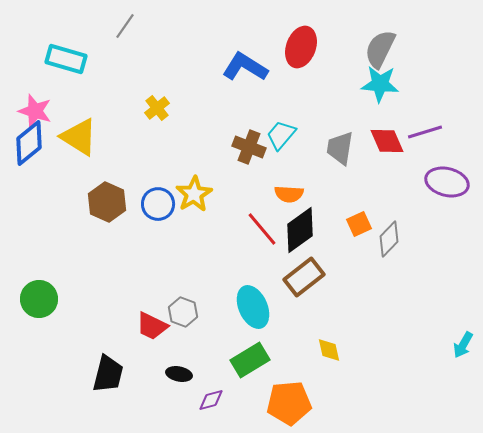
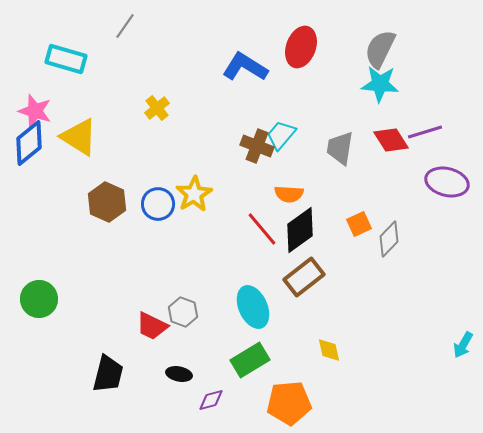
red diamond: moved 4 px right, 1 px up; rotated 9 degrees counterclockwise
brown cross: moved 8 px right, 1 px up
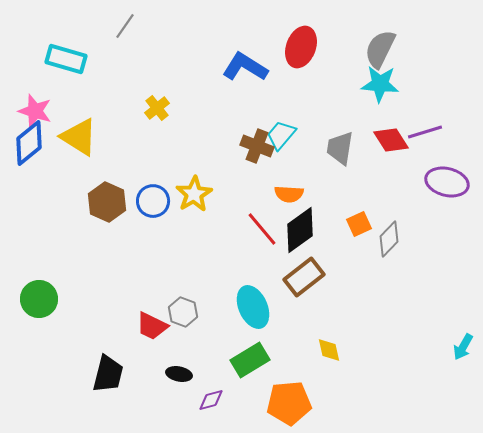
blue circle: moved 5 px left, 3 px up
cyan arrow: moved 2 px down
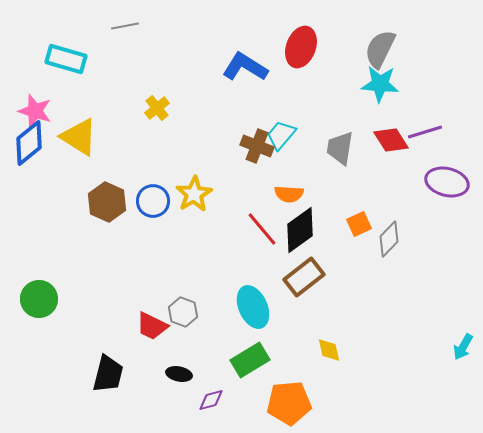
gray line: rotated 44 degrees clockwise
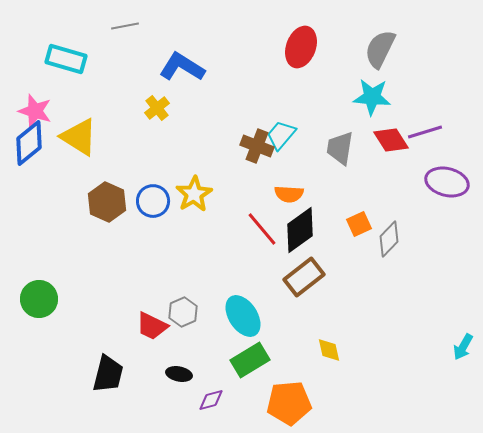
blue L-shape: moved 63 px left
cyan star: moved 8 px left, 13 px down
cyan ellipse: moved 10 px left, 9 px down; rotated 9 degrees counterclockwise
gray hexagon: rotated 16 degrees clockwise
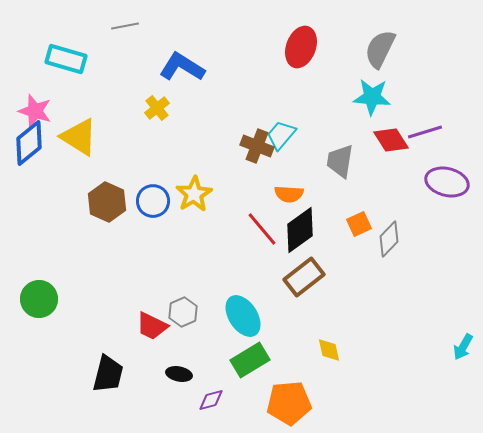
gray trapezoid: moved 13 px down
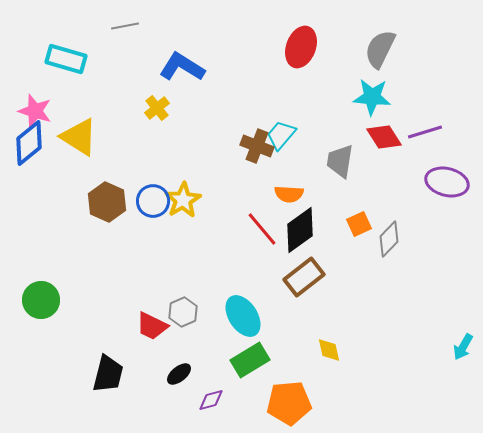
red diamond: moved 7 px left, 3 px up
yellow star: moved 11 px left, 6 px down
green circle: moved 2 px right, 1 px down
black ellipse: rotated 50 degrees counterclockwise
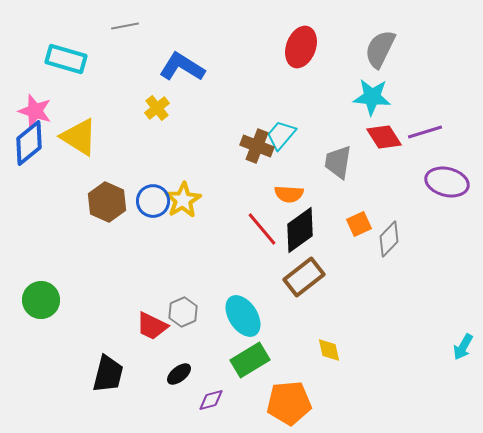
gray trapezoid: moved 2 px left, 1 px down
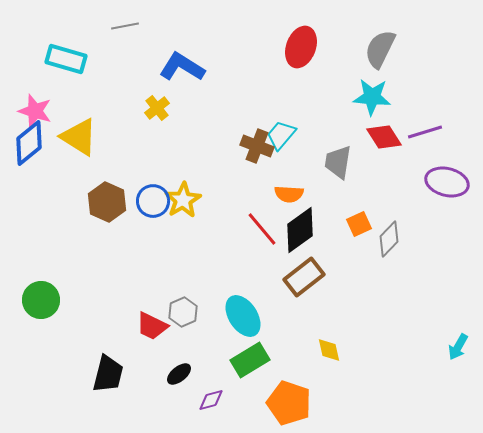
cyan arrow: moved 5 px left
orange pentagon: rotated 24 degrees clockwise
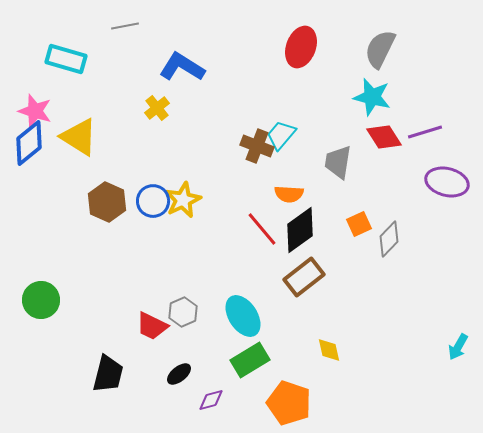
cyan star: rotated 9 degrees clockwise
yellow star: rotated 6 degrees clockwise
